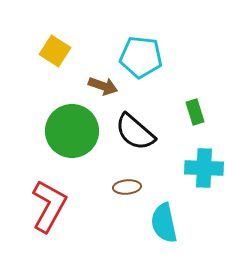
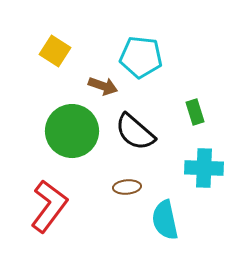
red L-shape: rotated 8 degrees clockwise
cyan semicircle: moved 1 px right, 3 px up
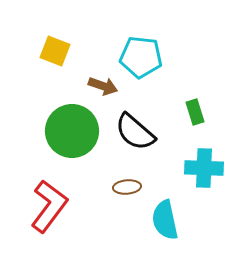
yellow square: rotated 12 degrees counterclockwise
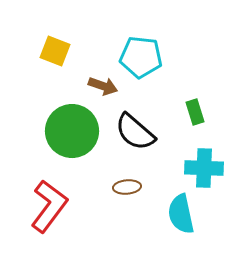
cyan semicircle: moved 16 px right, 6 px up
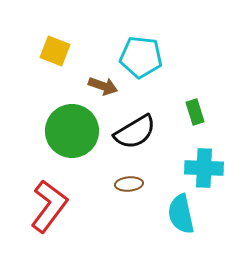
black semicircle: rotated 72 degrees counterclockwise
brown ellipse: moved 2 px right, 3 px up
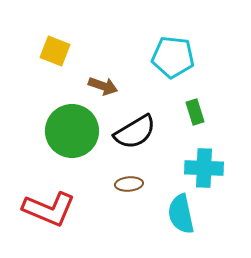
cyan pentagon: moved 32 px right
red L-shape: moved 3 px down; rotated 76 degrees clockwise
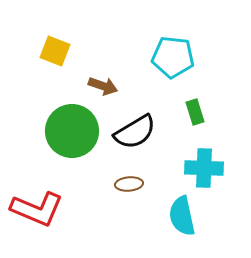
red L-shape: moved 12 px left
cyan semicircle: moved 1 px right, 2 px down
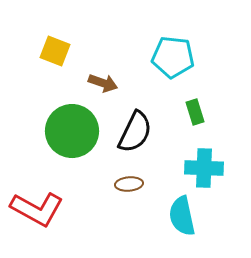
brown arrow: moved 3 px up
black semicircle: rotated 33 degrees counterclockwise
red L-shape: rotated 6 degrees clockwise
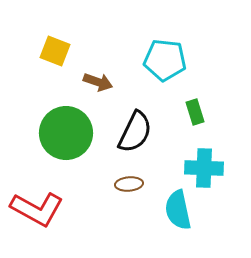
cyan pentagon: moved 8 px left, 3 px down
brown arrow: moved 5 px left, 1 px up
green circle: moved 6 px left, 2 px down
cyan semicircle: moved 4 px left, 6 px up
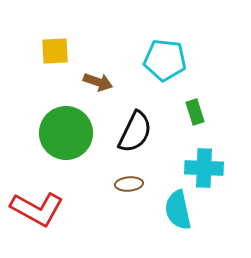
yellow square: rotated 24 degrees counterclockwise
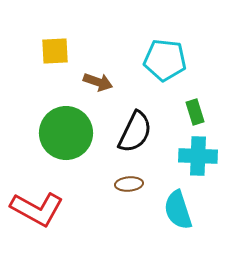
cyan cross: moved 6 px left, 12 px up
cyan semicircle: rotated 6 degrees counterclockwise
